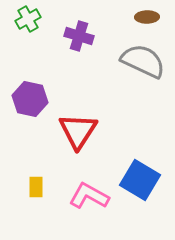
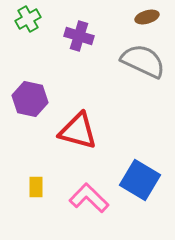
brown ellipse: rotated 15 degrees counterclockwise
red triangle: rotated 48 degrees counterclockwise
pink L-shape: moved 2 px down; rotated 15 degrees clockwise
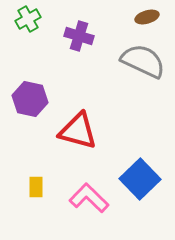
blue square: moved 1 px up; rotated 15 degrees clockwise
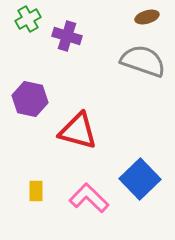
purple cross: moved 12 px left
gray semicircle: rotated 6 degrees counterclockwise
yellow rectangle: moved 4 px down
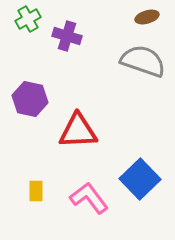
red triangle: rotated 18 degrees counterclockwise
pink L-shape: rotated 9 degrees clockwise
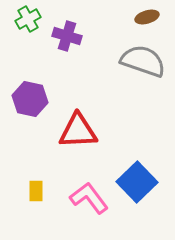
blue square: moved 3 px left, 3 px down
